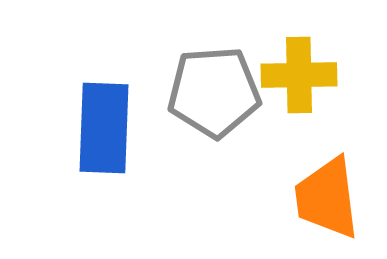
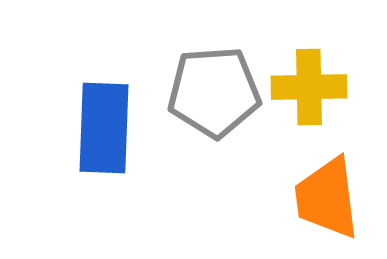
yellow cross: moved 10 px right, 12 px down
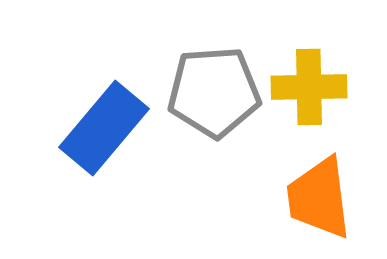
blue rectangle: rotated 38 degrees clockwise
orange trapezoid: moved 8 px left
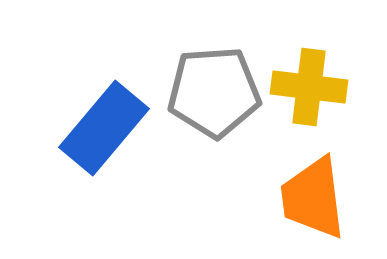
yellow cross: rotated 8 degrees clockwise
orange trapezoid: moved 6 px left
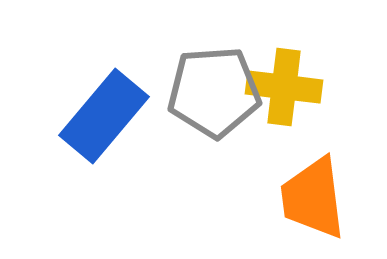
yellow cross: moved 25 px left
blue rectangle: moved 12 px up
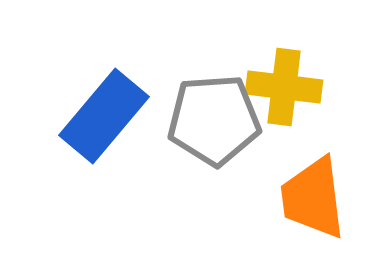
gray pentagon: moved 28 px down
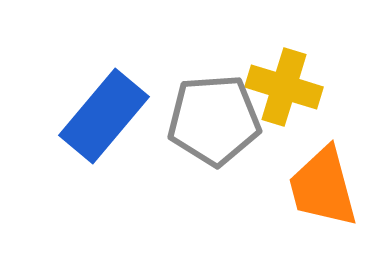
yellow cross: rotated 10 degrees clockwise
orange trapezoid: moved 10 px right, 11 px up; rotated 8 degrees counterclockwise
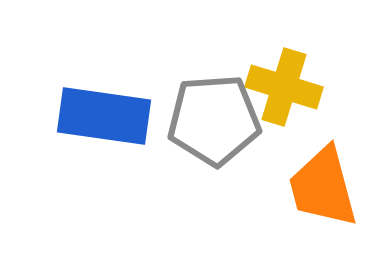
blue rectangle: rotated 58 degrees clockwise
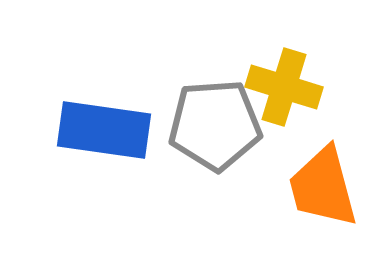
blue rectangle: moved 14 px down
gray pentagon: moved 1 px right, 5 px down
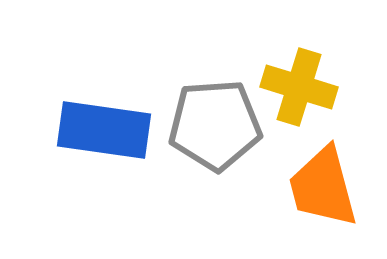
yellow cross: moved 15 px right
